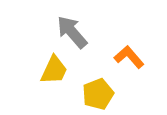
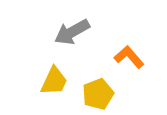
gray arrow: rotated 78 degrees counterclockwise
yellow trapezoid: moved 11 px down
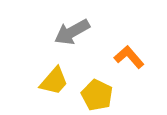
yellow trapezoid: rotated 16 degrees clockwise
yellow pentagon: moved 1 px left, 1 px down; rotated 24 degrees counterclockwise
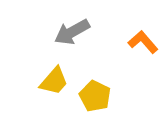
orange L-shape: moved 14 px right, 15 px up
yellow pentagon: moved 2 px left, 1 px down
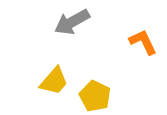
gray arrow: moved 10 px up
orange L-shape: rotated 16 degrees clockwise
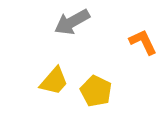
yellow pentagon: moved 1 px right, 5 px up
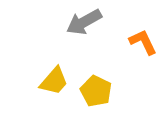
gray arrow: moved 12 px right
